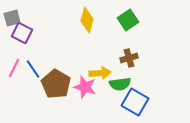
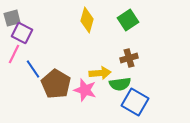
pink line: moved 14 px up
pink star: moved 3 px down
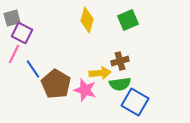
green square: rotated 10 degrees clockwise
brown cross: moved 9 px left, 3 px down
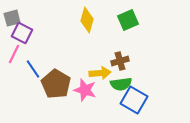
green semicircle: moved 1 px right
blue square: moved 1 px left, 2 px up
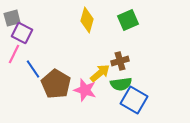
yellow arrow: rotated 35 degrees counterclockwise
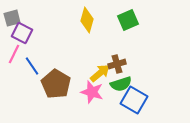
brown cross: moved 3 px left, 3 px down
blue line: moved 1 px left, 3 px up
green semicircle: rotated 10 degrees counterclockwise
pink star: moved 7 px right, 2 px down
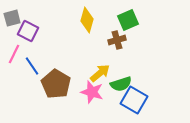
purple square: moved 6 px right, 2 px up
brown cross: moved 24 px up
